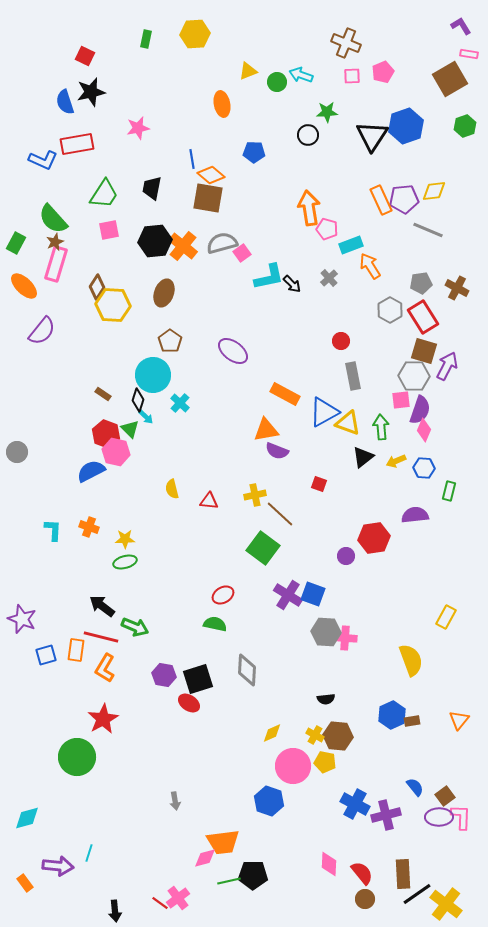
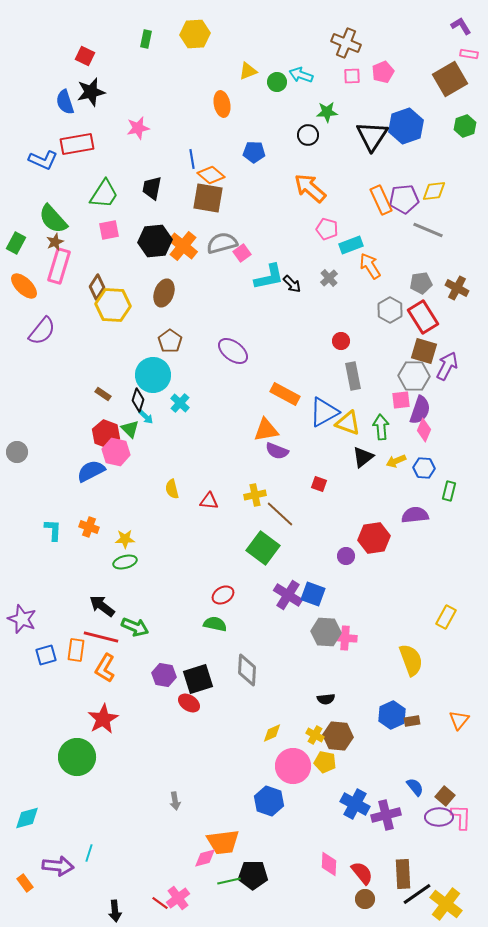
orange arrow at (309, 208): moved 1 px right, 20 px up; rotated 40 degrees counterclockwise
pink rectangle at (56, 264): moved 3 px right, 2 px down
brown square at (445, 796): rotated 12 degrees counterclockwise
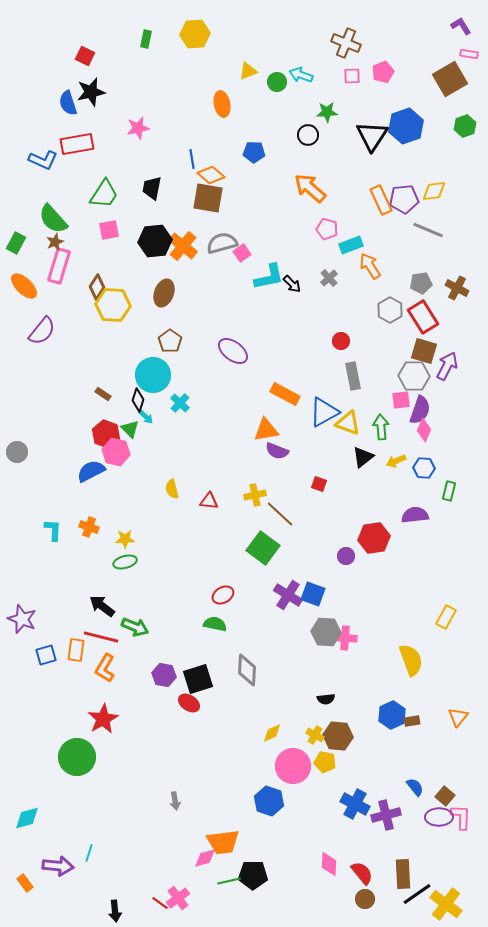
blue semicircle at (65, 102): moved 3 px right, 1 px down
orange triangle at (459, 720): moved 1 px left, 3 px up
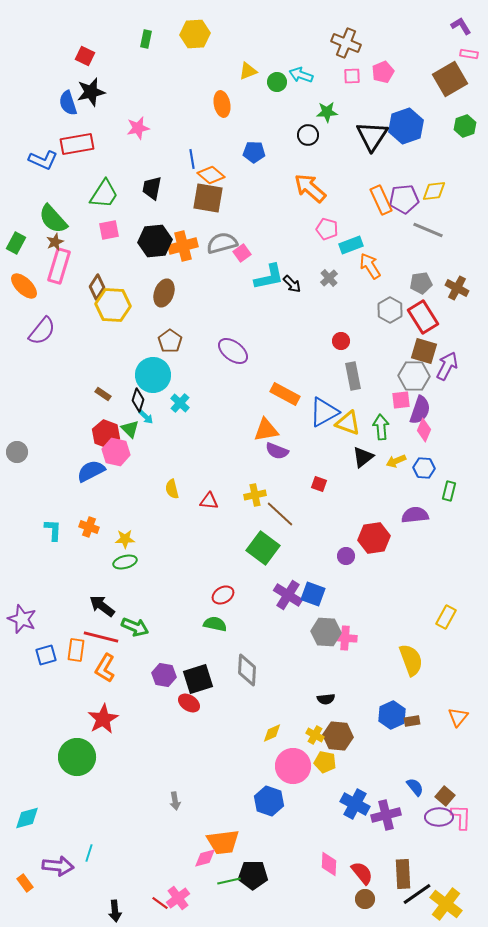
orange cross at (183, 246): rotated 36 degrees clockwise
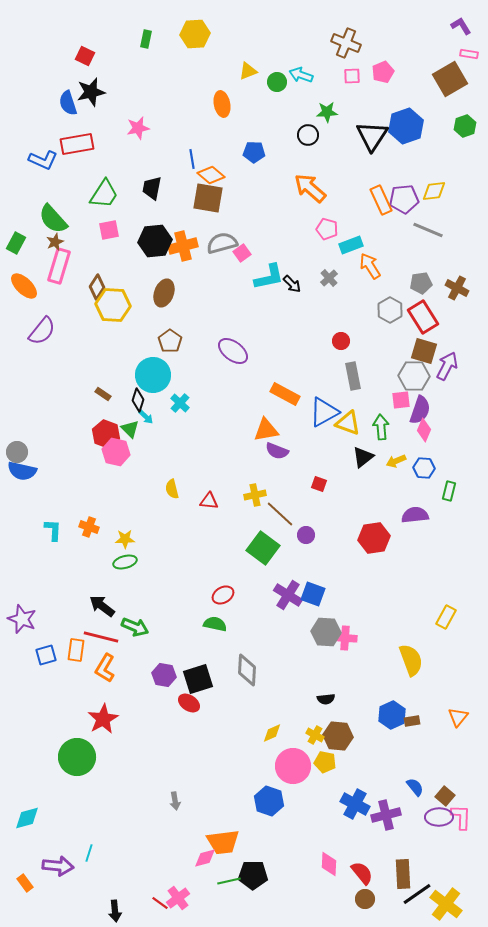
blue semicircle at (91, 471): moved 69 px left; rotated 140 degrees counterclockwise
purple circle at (346, 556): moved 40 px left, 21 px up
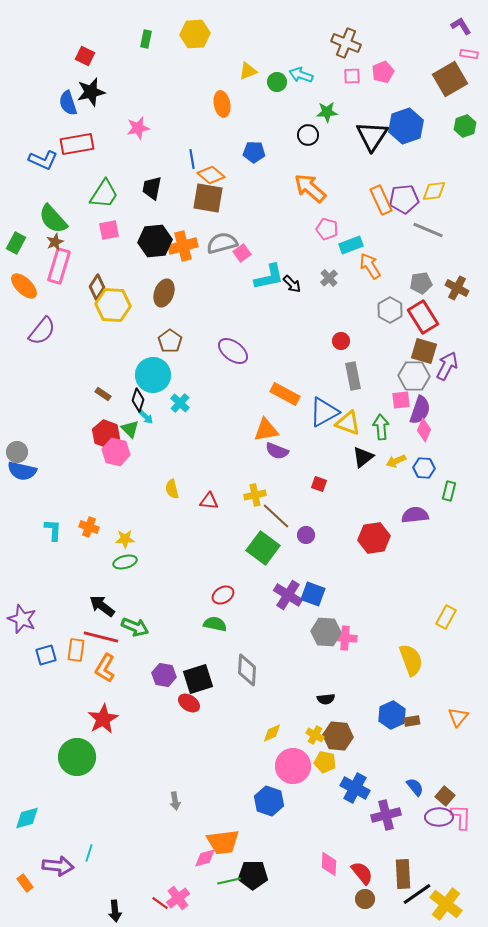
brown line at (280, 514): moved 4 px left, 2 px down
blue cross at (355, 804): moved 16 px up
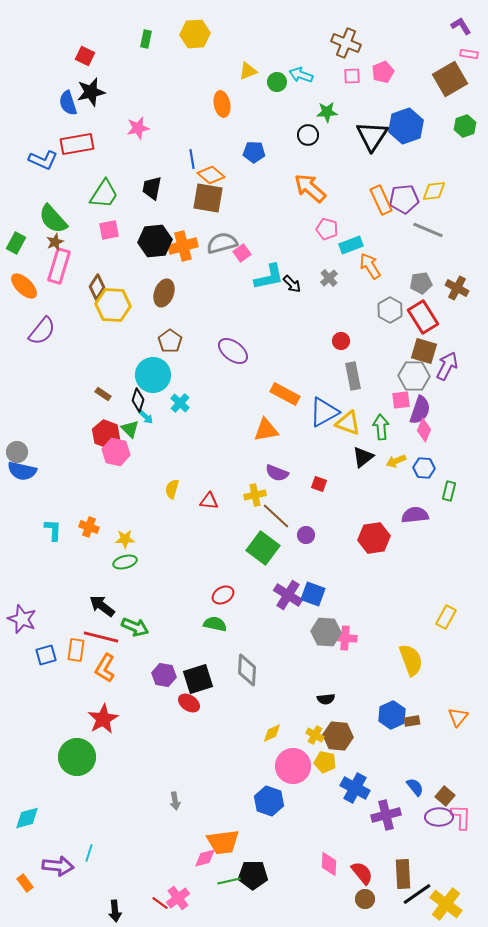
purple semicircle at (277, 451): moved 22 px down
yellow semicircle at (172, 489): rotated 30 degrees clockwise
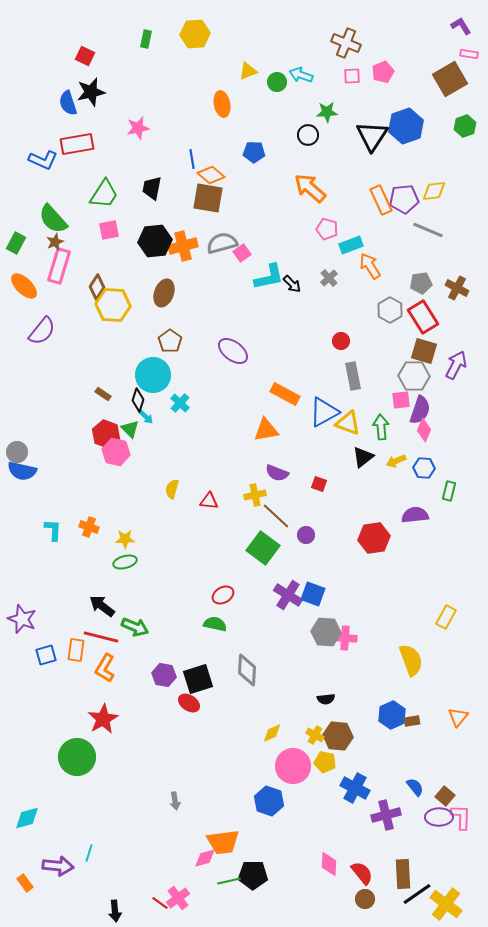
purple arrow at (447, 366): moved 9 px right, 1 px up
